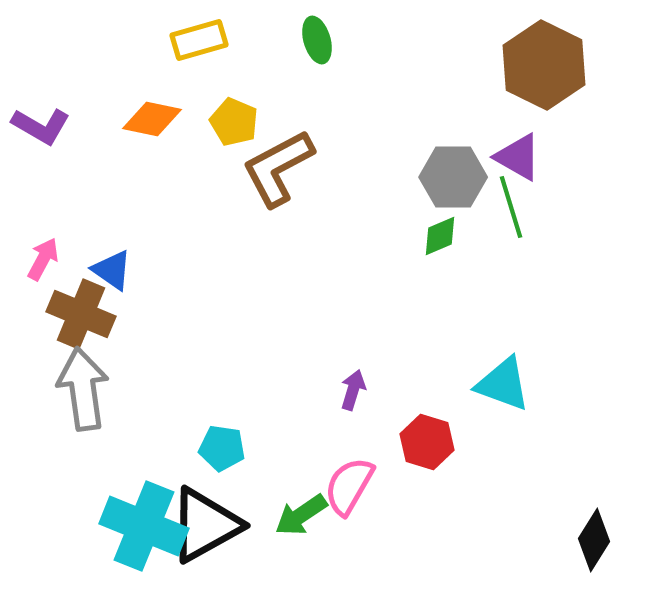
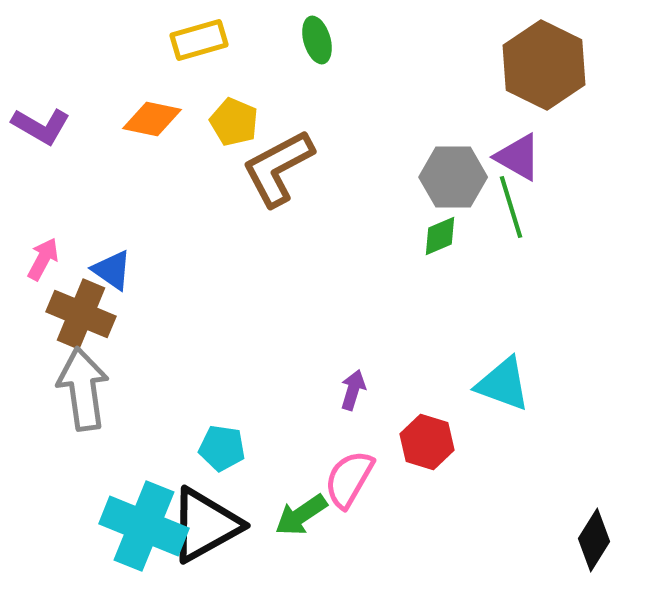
pink semicircle: moved 7 px up
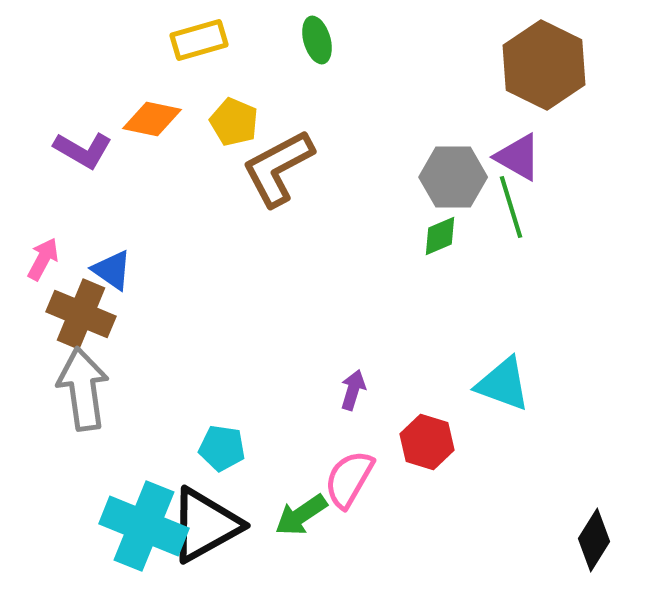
purple L-shape: moved 42 px right, 24 px down
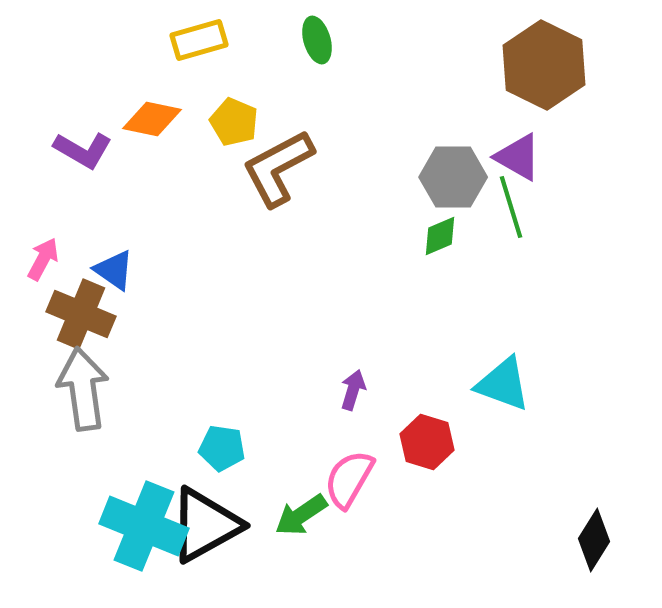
blue triangle: moved 2 px right
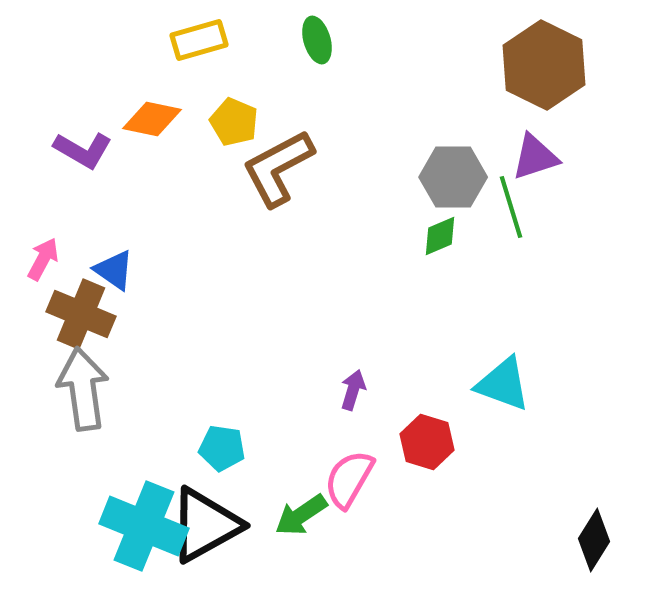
purple triangle: moved 17 px right; rotated 48 degrees counterclockwise
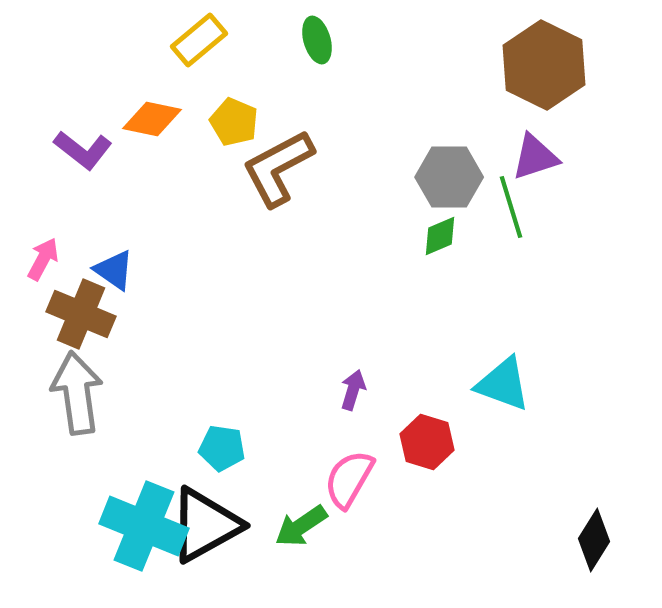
yellow rectangle: rotated 24 degrees counterclockwise
purple L-shape: rotated 8 degrees clockwise
gray hexagon: moved 4 px left
gray arrow: moved 6 px left, 4 px down
green arrow: moved 11 px down
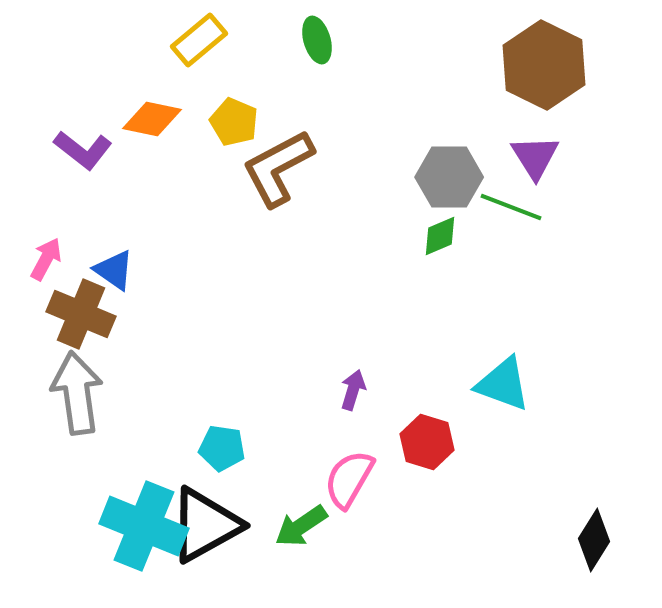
purple triangle: rotated 44 degrees counterclockwise
green line: rotated 52 degrees counterclockwise
pink arrow: moved 3 px right
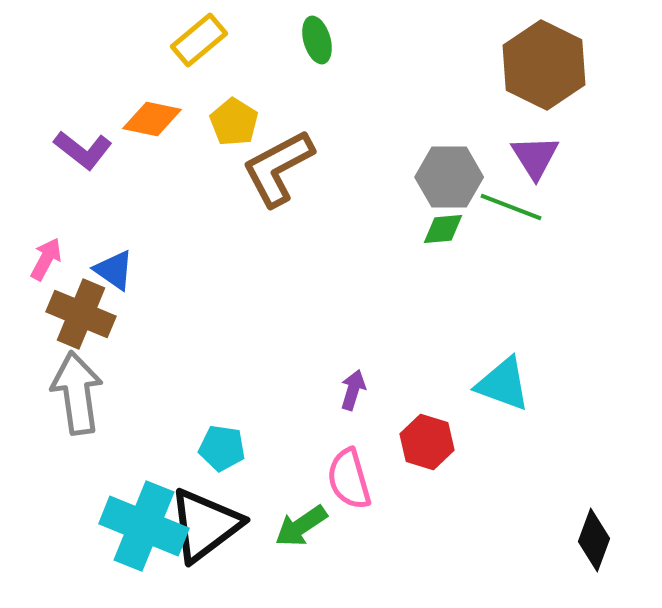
yellow pentagon: rotated 9 degrees clockwise
green diamond: moved 3 px right, 7 px up; rotated 18 degrees clockwise
pink semicircle: rotated 46 degrees counterclockwise
black triangle: rotated 8 degrees counterclockwise
black diamond: rotated 12 degrees counterclockwise
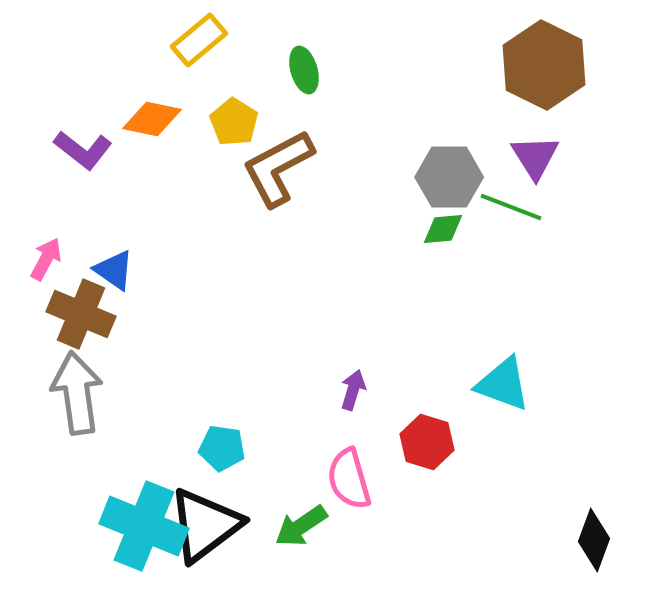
green ellipse: moved 13 px left, 30 px down
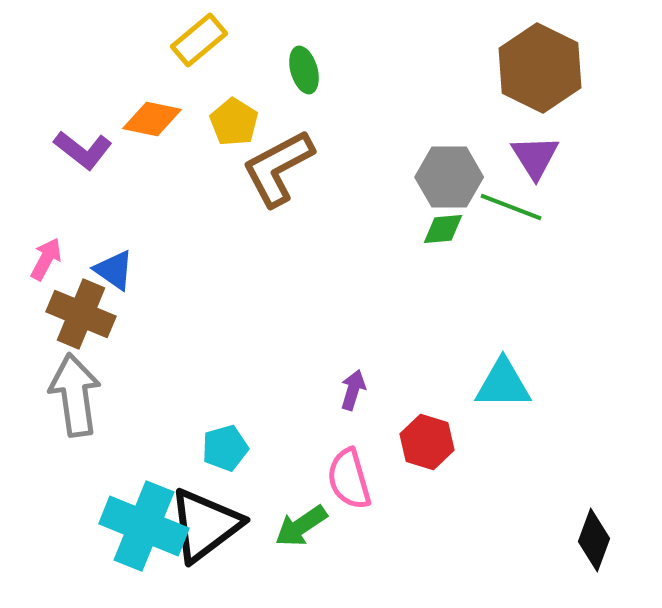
brown hexagon: moved 4 px left, 3 px down
cyan triangle: rotated 20 degrees counterclockwise
gray arrow: moved 2 px left, 2 px down
cyan pentagon: moved 3 px right; rotated 24 degrees counterclockwise
